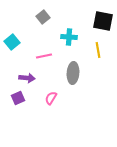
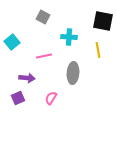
gray square: rotated 24 degrees counterclockwise
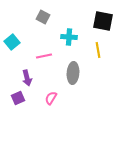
purple arrow: rotated 70 degrees clockwise
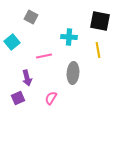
gray square: moved 12 px left
black square: moved 3 px left
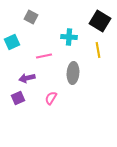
black square: rotated 20 degrees clockwise
cyan square: rotated 14 degrees clockwise
purple arrow: rotated 91 degrees clockwise
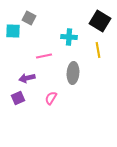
gray square: moved 2 px left, 1 px down
cyan square: moved 1 px right, 11 px up; rotated 28 degrees clockwise
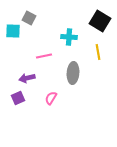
yellow line: moved 2 px down
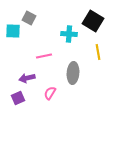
black square: moved 7 px left
cyan cross: moved 3 px up
pink semicircle: moved 1 px left, 5 px up
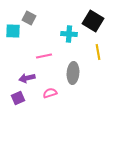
pink semicircle: rotated 40 degrees clockwise
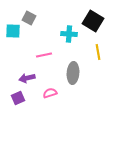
pink line: moved 1 px up
